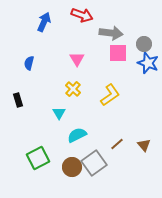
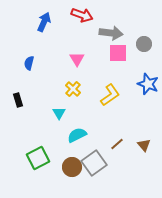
blue star: moved 21 px down
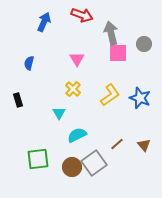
gray arrow: rotated 110 degrees counterclockwise
blue star: moved 8 px left, 14 px down
green square: moved 1 px down; rotated 20 degrees clockwise
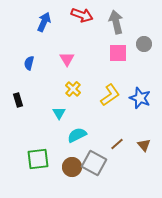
gray arrow: moved 5 px right, 11 px up
pink triangle: moved 10 px left
gray square: rotated 25 degrees counterclockwise
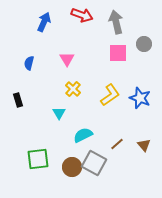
cyan semicircle: moved 6 px right
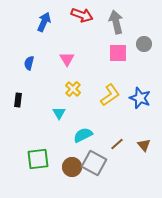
black rectangle: rotated 24 degrees clockwise
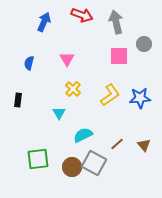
pink square: moved 1 px right, 3 px down
blue star: rotated 25 degrees counterclockwise
